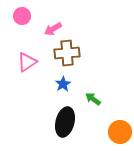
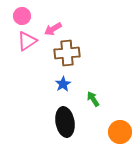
pink triangle: moved 21 px up
green arrow: rotated 21 degrees clockwise
black ellipse: rotated 24 degrees counterclockwise
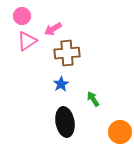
blue star: moved 2 px left
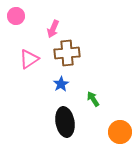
pink circle: moved 6 px left
pink arrow: rotated 36 degrees counterclockwise
pink triangle: moved 2 px right, 18 px down
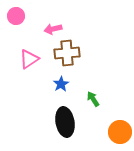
pink arrow: rotated 54 degrees clockwise
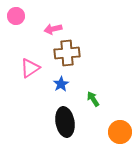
pink triangle: moved 1 px right, 9 px down
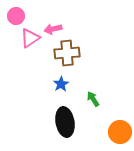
pink triangle: moved 30 px up
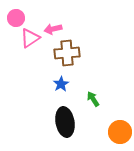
pink circle: moved 2 px down
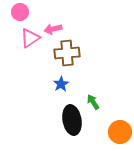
pink circle: moved 4 px right, 6 px up
green arrow: moved 3 px down
black ellipse: moved 7 px right, 2 px up
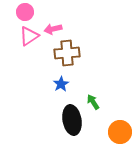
pink circle: moved 5 px right
pink triangle: moved 1 px left, 2 px up
